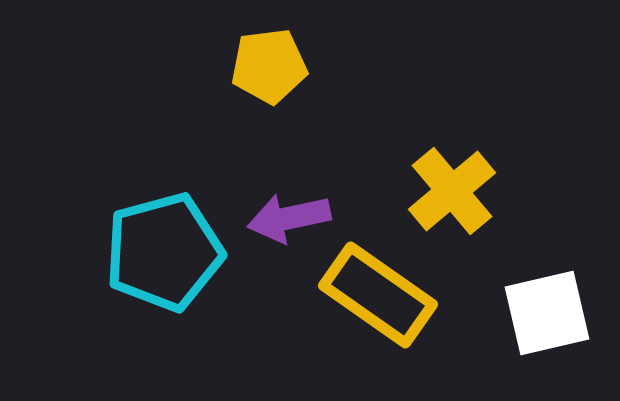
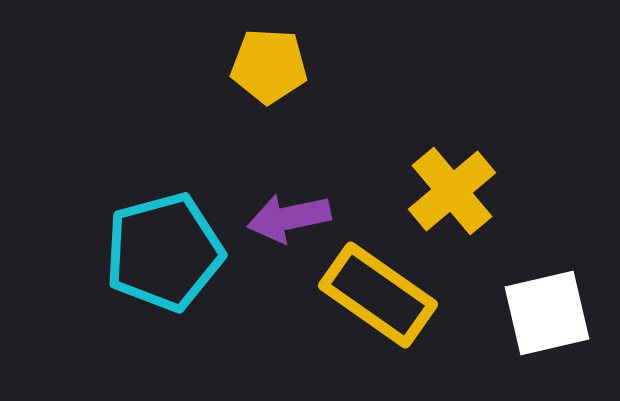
yellow pentagon: rotated 10 degrees clockwise
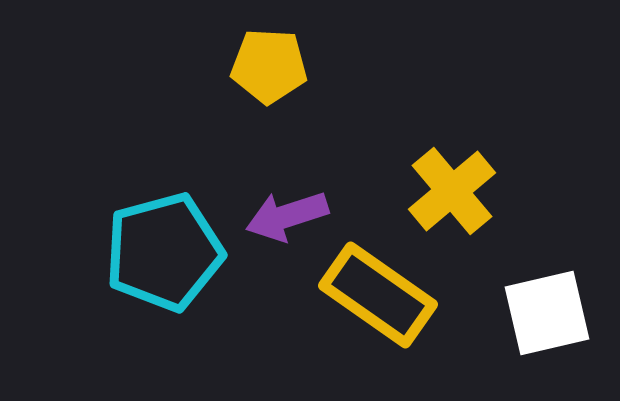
purple arrow: moved 2 px left, 2 px up; rotated 6 degrees counterclockwise
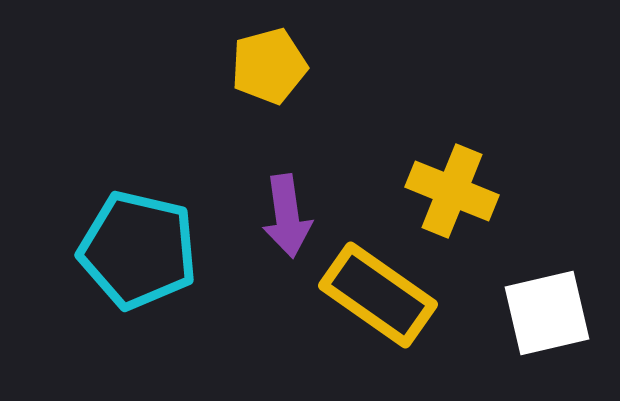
yellow pentagon: rotated 18 degrees counterclockwise
yellow cross: rotated 28 degrees counterclockwise
purple arrow: rotated 80 degrees counterclockwise
cyan pentagon: moved 26 px left, 2 px up; rotated 28 degrees clockwise
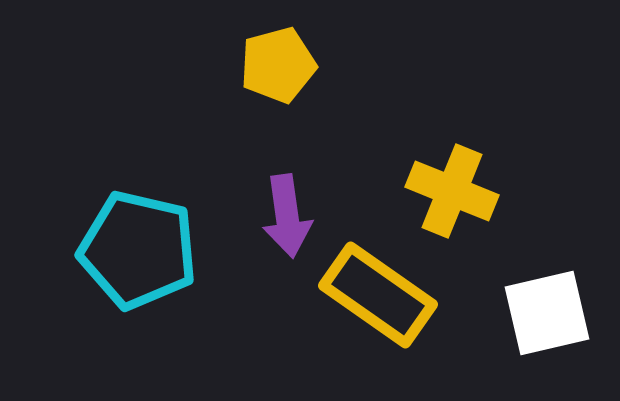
yellow pentagon: moved 9 px right, 1 px up
